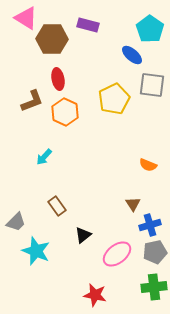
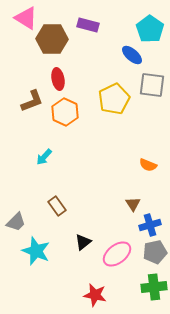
black triangle: moved 7 px down
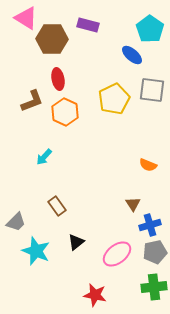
gray square: moved 5 px down
black triangle: moved 7 px left
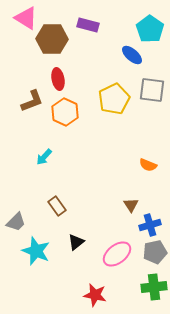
brown triangle: moved 2 px left, 1 px down
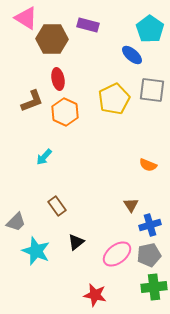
gray pentagon: moved 6 px left, 3 px down
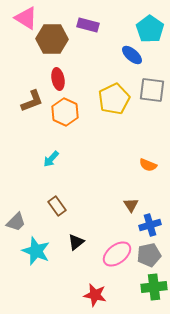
cyan arrow: moved 7 px right, 2 px down
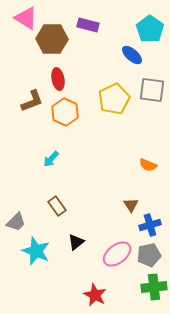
red star: rotated 15 degrees clockwise
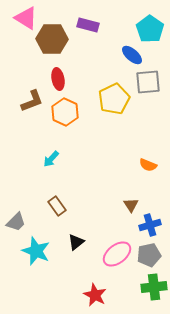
gray square: moved 4 px left, 8 px up; rotated 12 degrees counterclockwise
